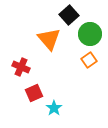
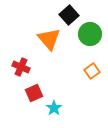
orange square: moved 3 px right, 11 px down
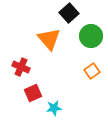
black square: moved 2 px up
green circle: moved 1 px right, 2 px down
red square: moved 1 px left
cyan star: rotated 28 degrees clockwise
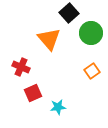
green circle: moved 3 px up
cyan star: moved 4 px right, 1 px up
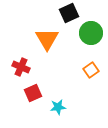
black square: rotated 18 degrees clockwise
orange triangle: moved 2 px left; rotated 10 degrees clockwise
orange square: moved 1 px left, 1 px up
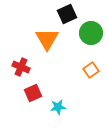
black square: moved 2 px left, 1 px down
